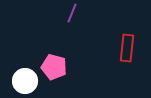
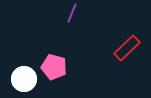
red rectangle: rotated 40 degrees clockwise
white circle: moved 1 px left, 2 px up
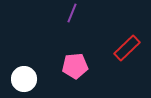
pink pentagon: moved 21 px right, 1 px up; rotated 20 degrees counterclockwise
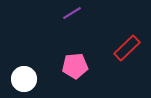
purple line: rotated 36 degrees clockwise
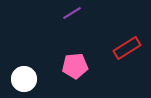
red rectangle: rotated 12 degrees clockwise
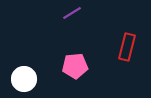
red rectangle: moved 1 px up; rotated 44 degrees counterclockwise
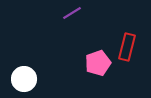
pink pentagon: moved 23 px right, 3 px up; rotated 15 degrees counterclockwise
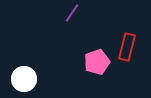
purple line: rotated 24 degrees counterclockwise
pink pentagon: moved 1 px left, 1 px up
